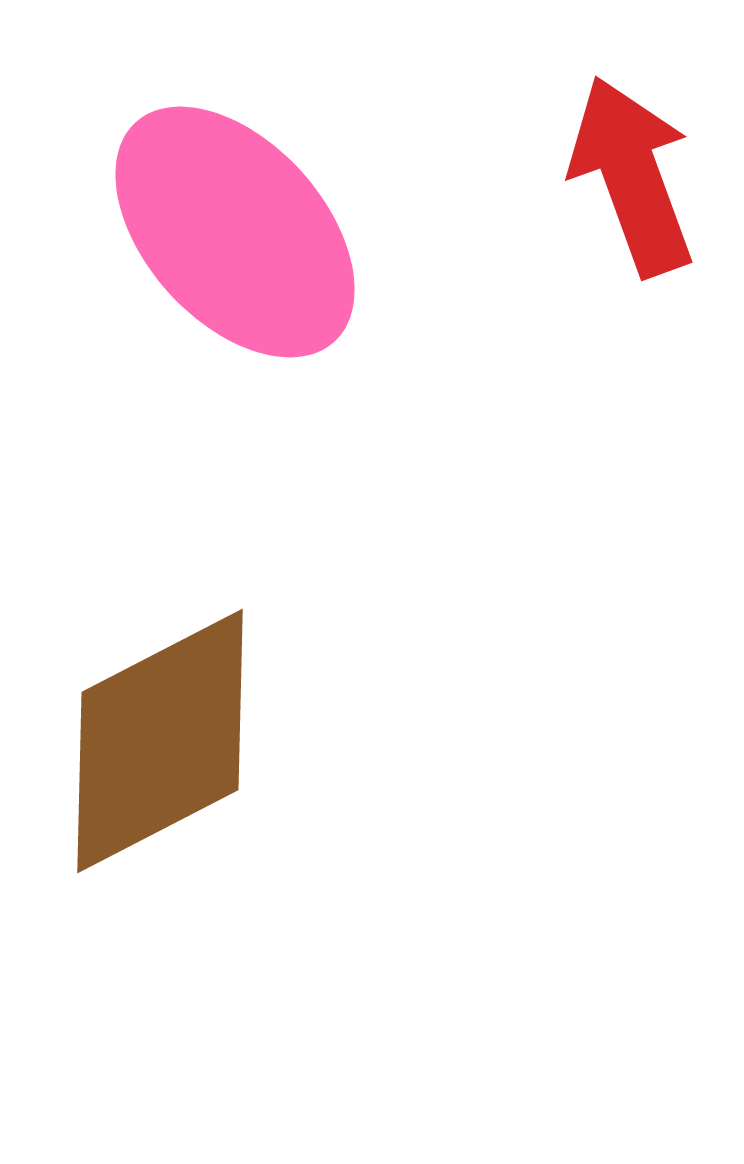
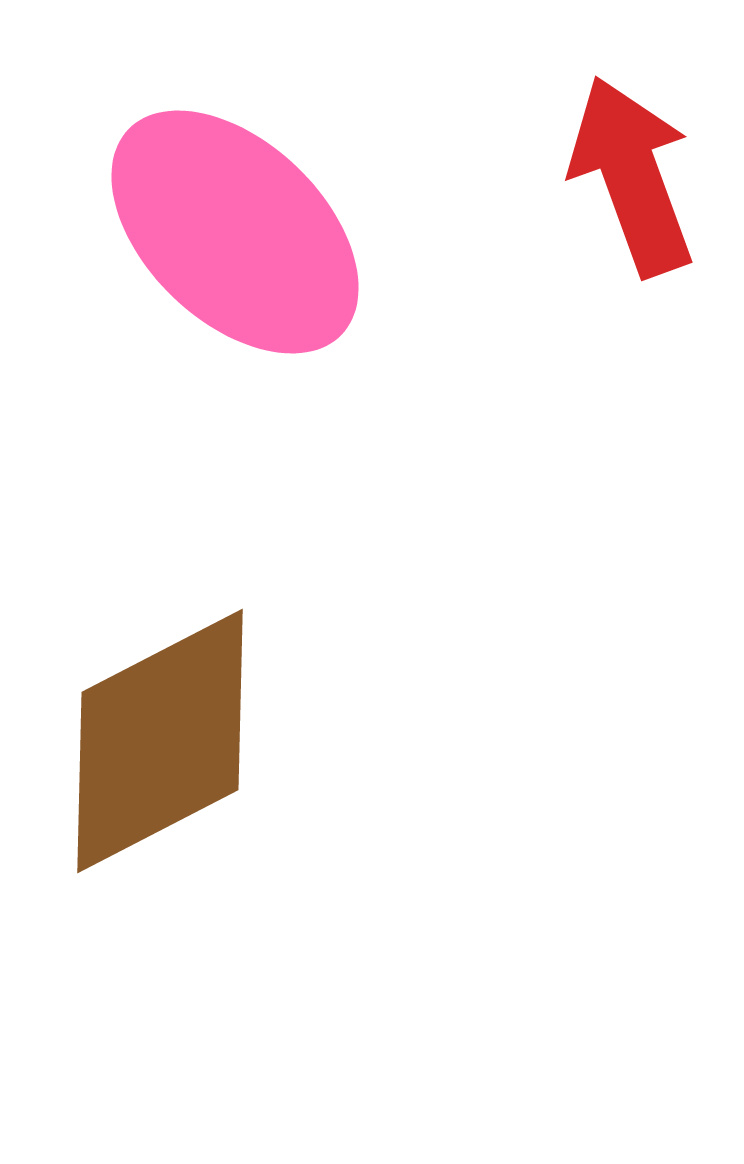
pink ellipse: rotated 4 degrees counterclockwise
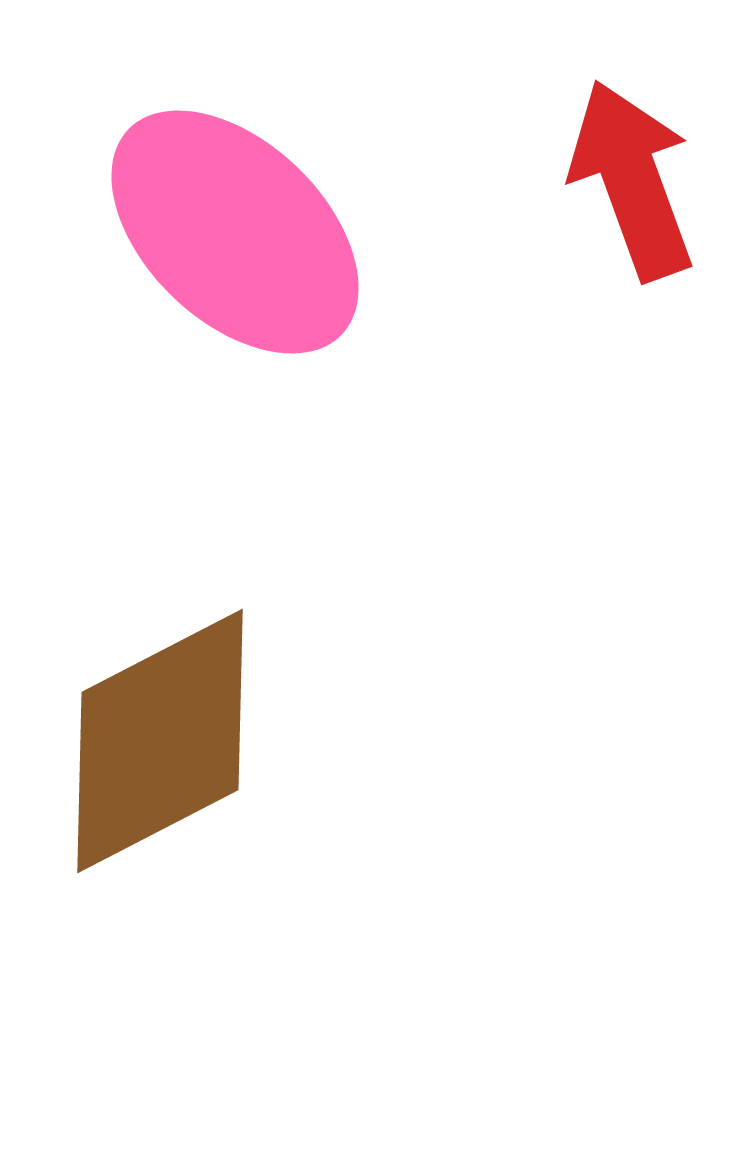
red arrow: moved 4 px down
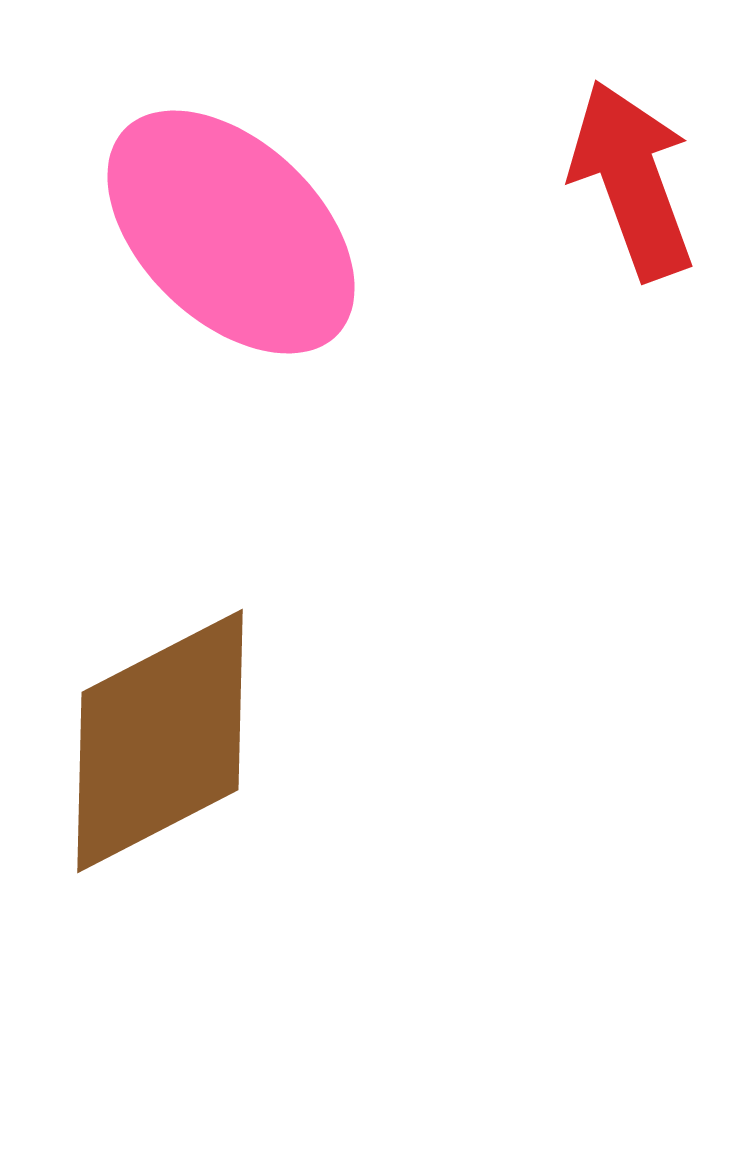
pink ellipse: moved 4 px left
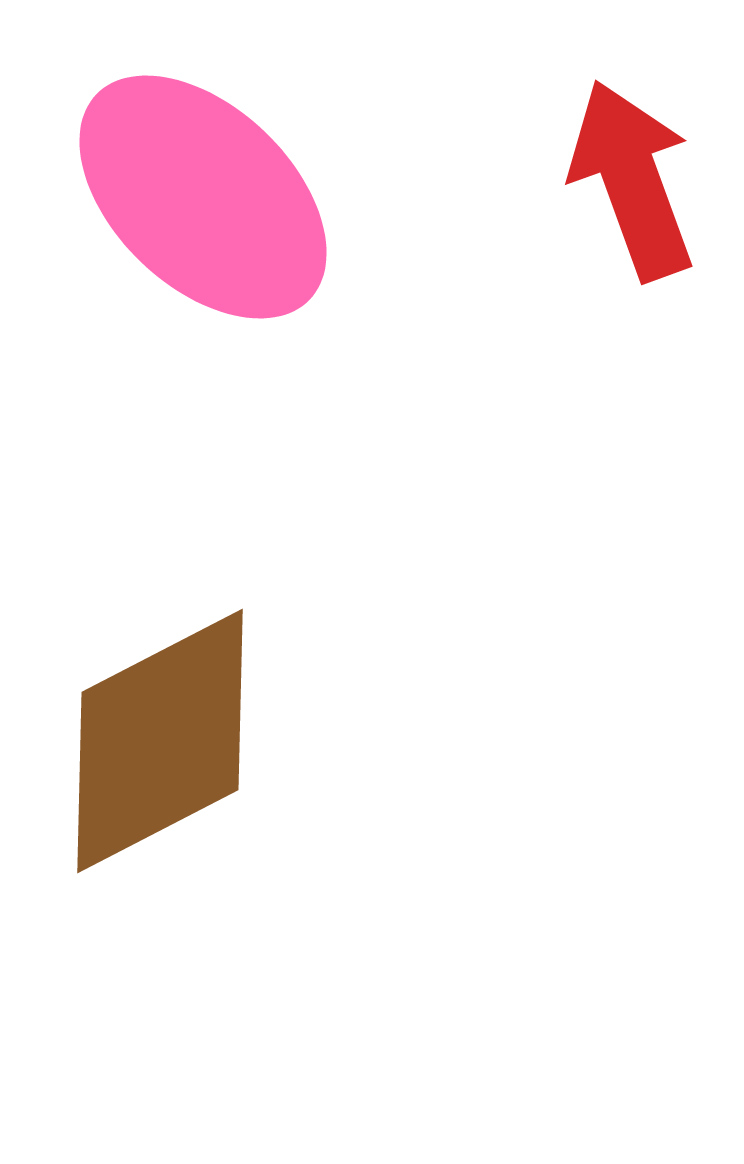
pink ellipse: moved 28 px left, 35 px up
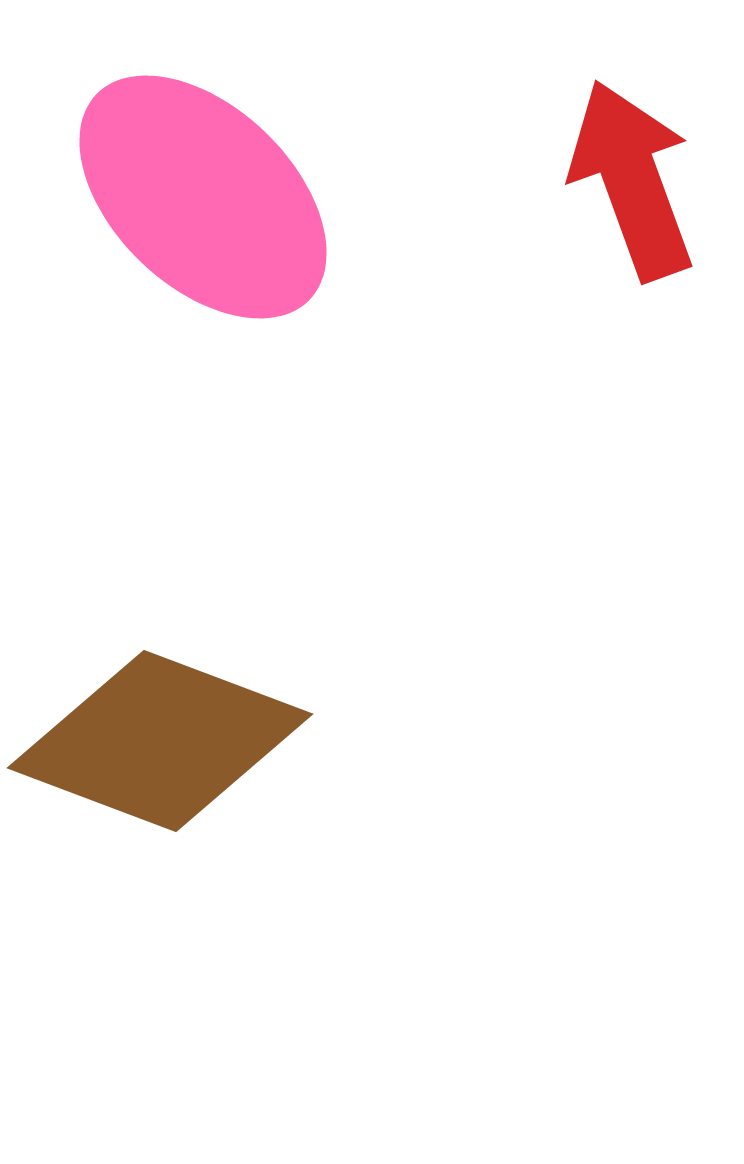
brown diamond: rotated 48 degrees clockwise
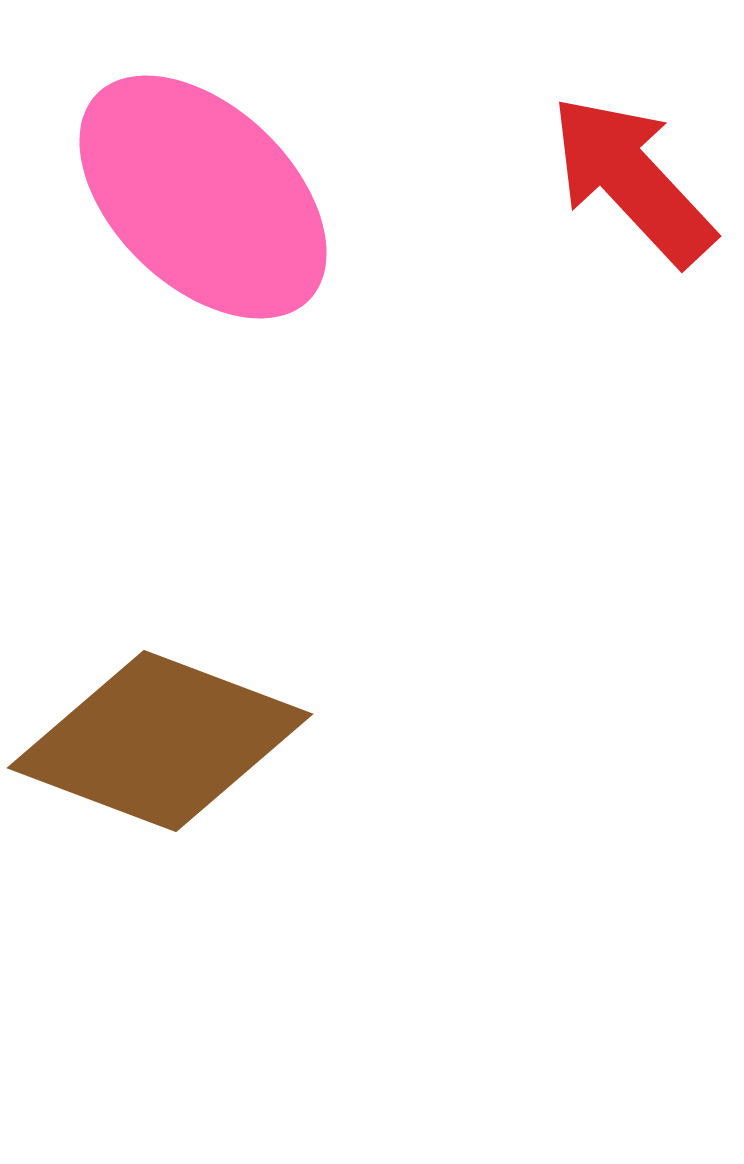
red arrow: rotated 23 degrees counterclockwise
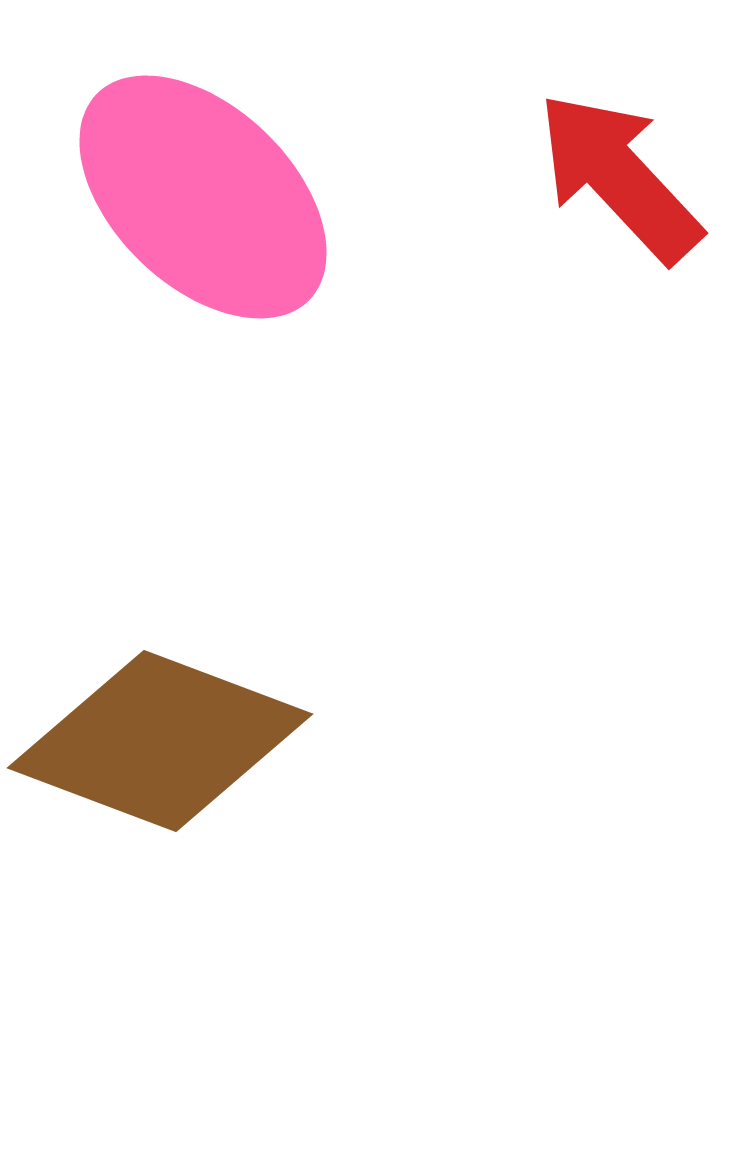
red arrow: moved 13 px left, 3 px up
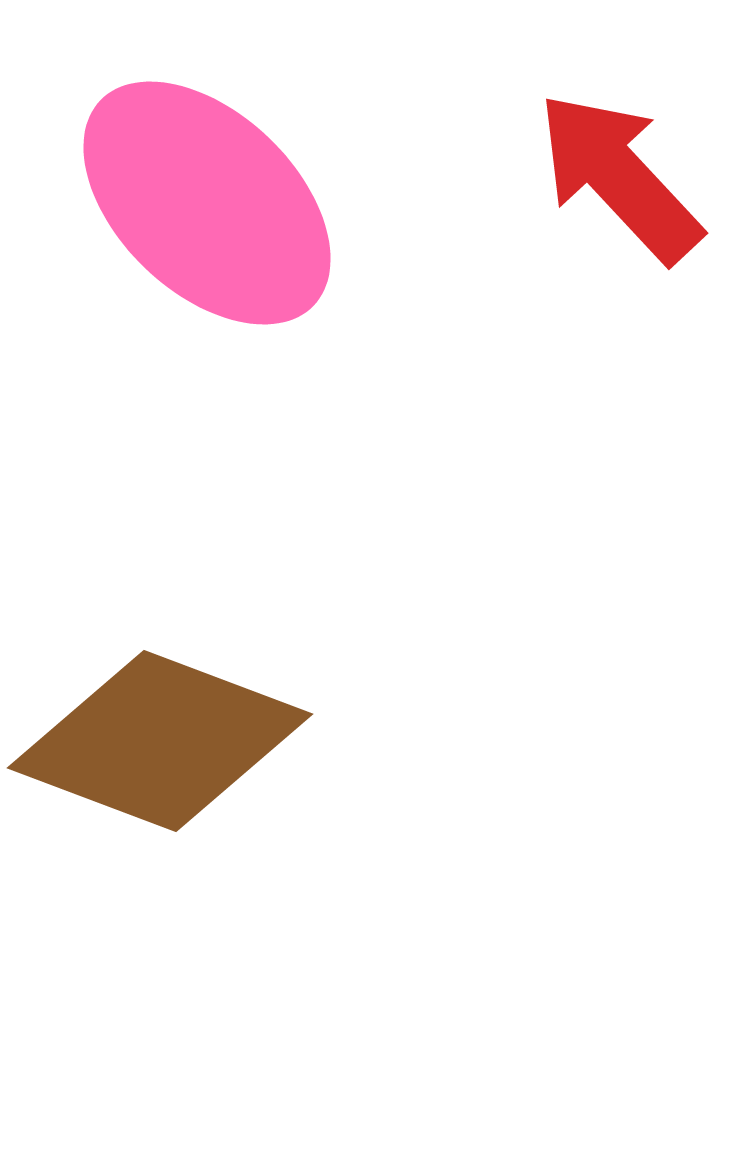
pink ellipse: moved 4 px right, 6 px down
